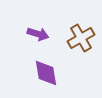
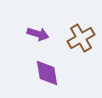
purple diamond: moved 1 px right
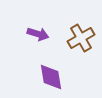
purple diamond: moved 4 px right, 4 px down
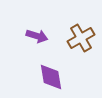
purple arrow: moved 1 px left, 2 px down
